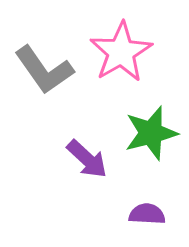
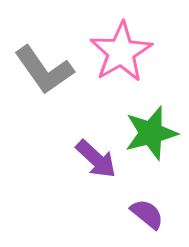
purple arrow: moved 9 px right
purple semicircle: rotated 36 degrees clockwise
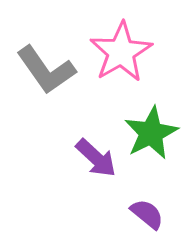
gray L-shape: moved 2 px right
green star: rotated 12 degrees counterclockwise
purple arrow: moved 1 px up
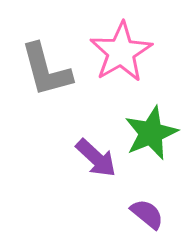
gray L-shape: rotated 20 degrees clockwise
green star: rotated 4 degrees clockwise
